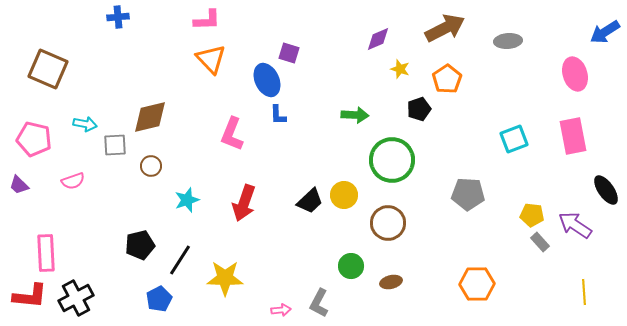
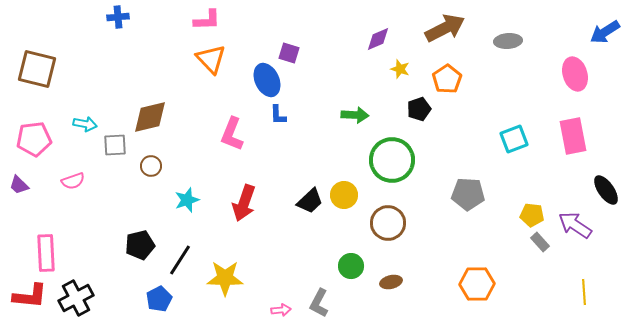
brown square at (48, 69): moved 11 px left; rotated 9 degrees counterclockwise
pink pentagon at (34, 139): rotated 20 degrees counterclockwise
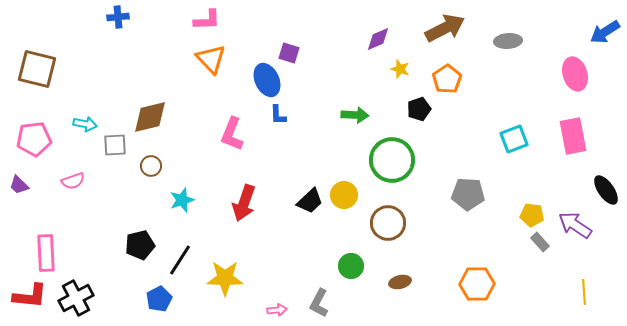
cyan star at (187, 200): moved 5 px left
brown ellipse at (391, 282): moved 9 px right
pink arrow at (281, 310): moved 4 px left
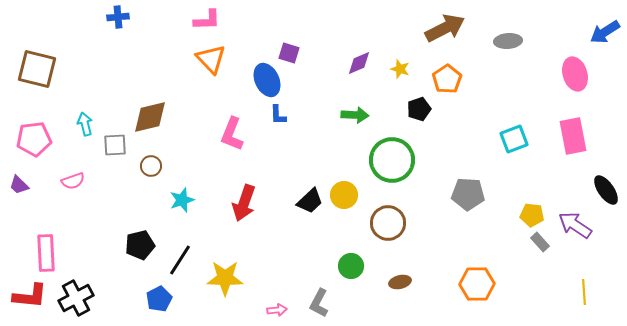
purple diamond at (378, 39): moved 19 px left, 24 px down
cyan arrow at (85, 124): rotated 115 degrees counterclockwise
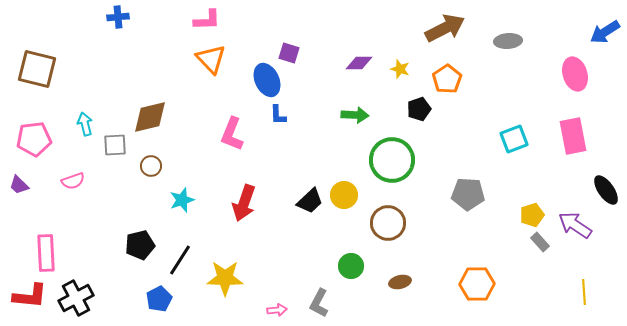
purple diamond at (359, 63): rotated 24 degrees clockwise
yellow pentagon at (532, 215): rotated 25 degrees counterclockwise
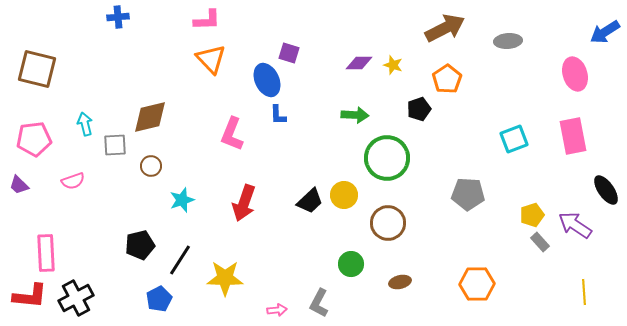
yellow star at (400, 69): moved 7 px left, 4 px up
green circle at (392, 160): moved 5 px left, 2 px up
green circle at (351, 266): moved 2 px up
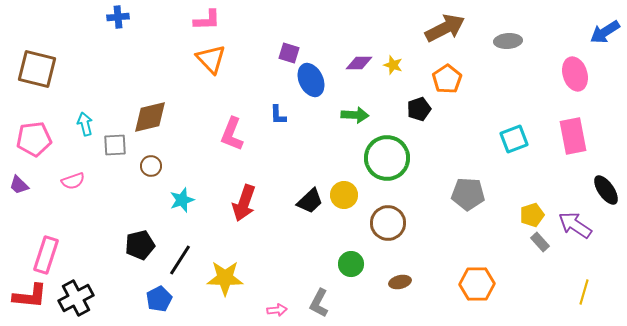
blue ellipse at (267, 80): moved 44 px right
pink rectangle at (46, 253): moved 2 px down; rotated 21 degrees clockwise
yellow line at (584, 292): rotated 20 degrees clockwise
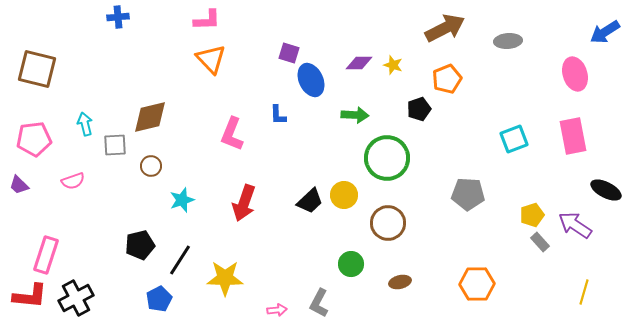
orange pentagon at (447, 79): rotated 12 degrees clockwise
black ellipse at (606, 190): rotated 28 degrees counterclockwise
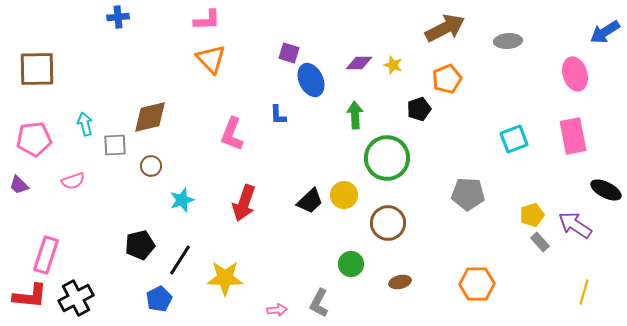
brown square at (37, 69): rotated 15 degrees counterclockwise
green arrow at (355, 115): rotated 96 degrees counterclockwise
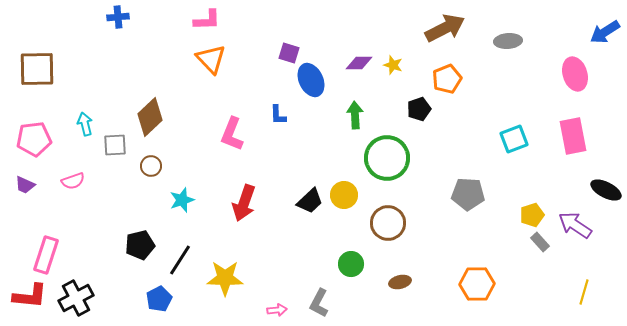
brown diamond at (150, 117): rotated 30 degrees counterclockwise
purple trapezoid at (19, 185): moved 6 px right; rotated 20 degrees counterclockwise
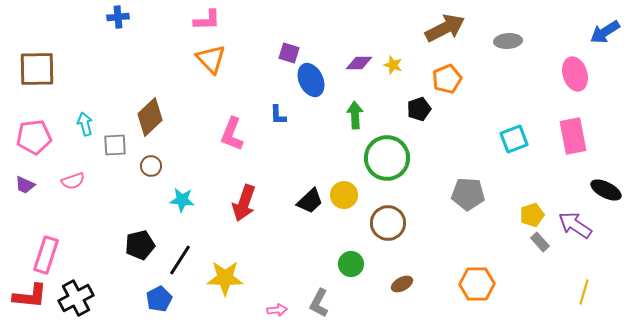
pink pentagon at (34, 139): moved 2 px up
cyan star at (182, 200): rotated 25 degrees clockwise
brown ellipse at (400, 282): moved 2 px right, 2 px down; rotated 15 degrees counterclockwise
